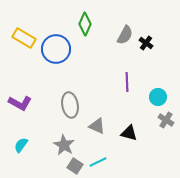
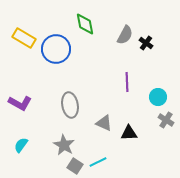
green diamond: rotated 35 degrees counterclockwise
gray triangle: moved 7 px right, 3 px up
black triangle: rotated 18 degrees counterclockwise
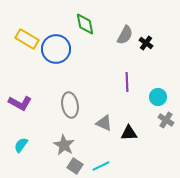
yellow rectangle: moved 3 px right, 1 px down
cyan line: moved 3 px right, 4 px down
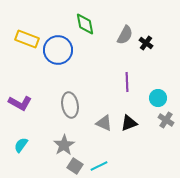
yellow rectangle: rotated 10 degrees counterclockwise
blue circle: moved 2 px right, 1 px down
cyan circle: moved 1 px down
black triangle: moved 10 px up; rotated 18 degrees counterclockwise
gray star: rotated 10 degrees clockwise
cyan line: moved 2 px left
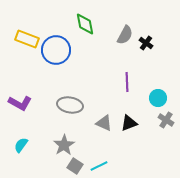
blue circle: moved 2 px left
gray ellipse: rotated 70 degrees counterclockwise
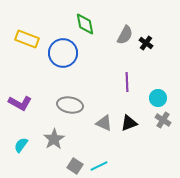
blue circle: moved 7 px right, 3 px down
gray cross: moved 3 px left
gray star: moved 10 px left, 6 px up
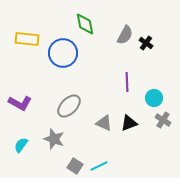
yellow rectangle: rotated 15 degrees counterclockwise
cyan circle: moved 4 px left
gray ellipse: moved 1 px left, 1 px down; rotated 55 degrees counterclockwise
gray star: rotated 20 degrees counterclockwise
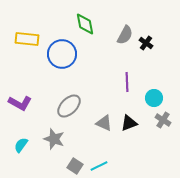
blue circle: moved 1 px left, 1 px down
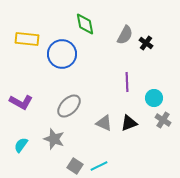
purple L-shape: moved 1 px right, 1 px up
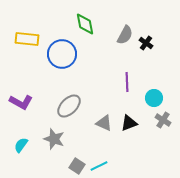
gray square: moved 2 px right
